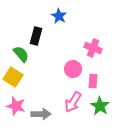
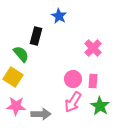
pink cross: rotated 24 degrees clockwise
pink circle: moved 10 px down
pink star: rotated 12 degrees counterclockwise
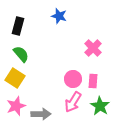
blue star: rotated 14 degrees counterclockwise
black rectangle: moved 18 px left, 10 px up
yellow square: moved 2 px right, 1 px down
pink star: rotated 24 degrees counterclockwise
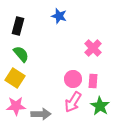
pink star: rotated 18 degrees clockwise
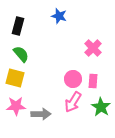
yellow square: rotated 18 degrees counterclockwise
green star: moved 1 px right, 1 px down
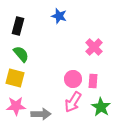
pink cross: moved 1 px right, 1 px up
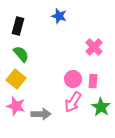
yellow square: moved 1 px right, 1 px down; rotated 24 degrees clockwise
pink star: rotated 18 degrees clockwise
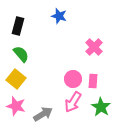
gray arrow: moved 2 px right; rotated 30 degrees counterclockwise
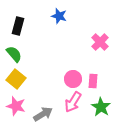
pink cross: moved 6 px right, 5 px up
green semicircle: moved 7 px left
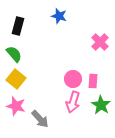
pink arrow: rotated 15 degrees counterclockwise
green star: moved 2 px up
gray arrow: moved 3 px left, 5 px down; rotated 78 degrees clockwise
